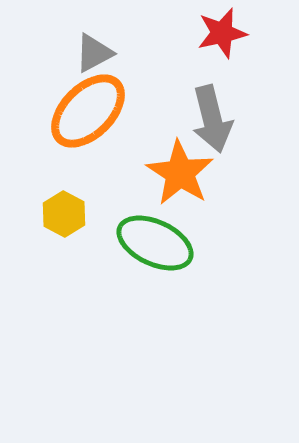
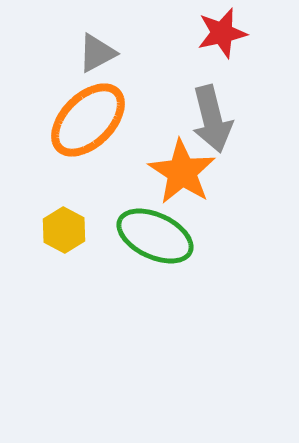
gray triangle: moved 3 px right
orange ellipse: moved 9 px down
orange star: moved 2 px right, 1 px up
yellow hexagon: moved 16 px down
green ellipse: moved 7 px up
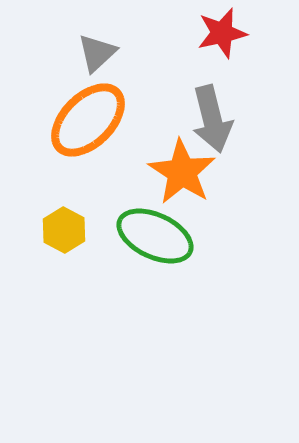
gray triangle: rotated 15 degrees counterclockwise
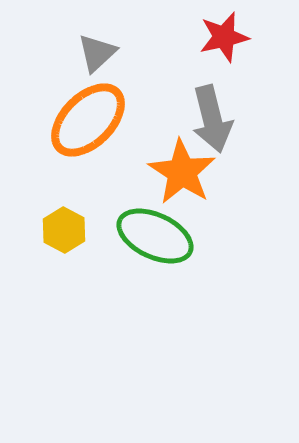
red star: moved 2 px right, 4 px down
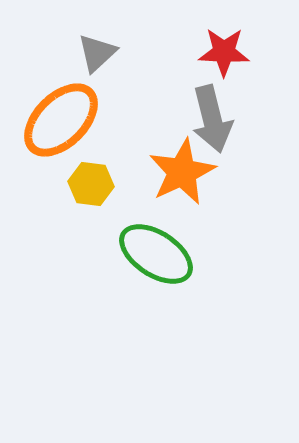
red star: moved 15 px down; rotated 15 degrees clockwise
orange ellipse: moved 27 px left
orange star: rotated 14 degrees clockwise
yellow hexagon: moved 27 px right, 46 px up; rotated 21 degrees counterclockwise
green ellipse: moved 1 px right, 18 px down; rotated 8 degrees clockwise
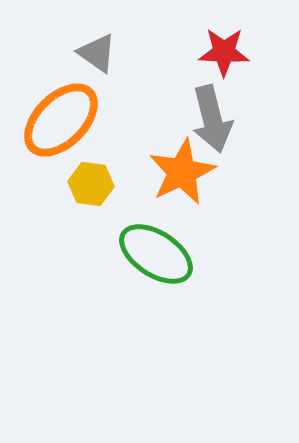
gray triangle: rotated 42 degrees counterclockwise
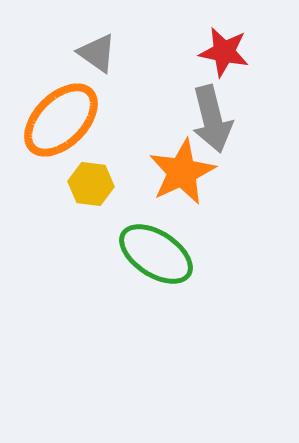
red star: rotated 9 degrees clockwise
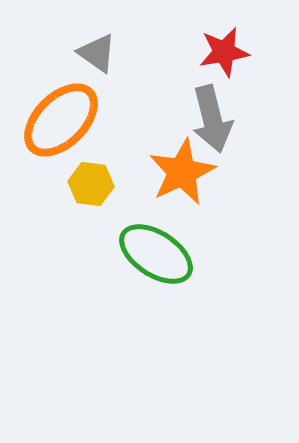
red star: rotated 21 degrees counterclockwise
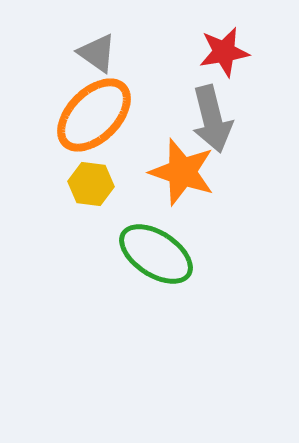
orange ellipse: moved 33 px right, 5 px up
orange star: rotated 28 degrees counterclockwise
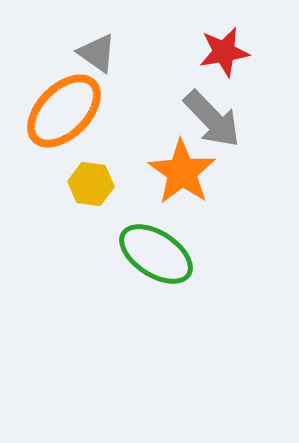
orange ellipse: moved 30 px left, 4 px up
gray arrow: rotated 30 degrees counterclockwise
orange star: rotated 16 degrees clockwise
